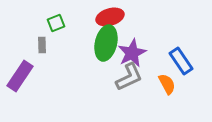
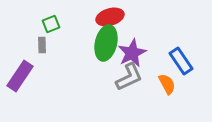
green square: moved 5 px left, 1 px down
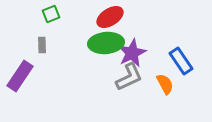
red ellipse: rotated 16 degrees counterclockwise
green square: moved 10 px up
green ellipse: rotated 72 degrees clockwise
orange semicircle: moved 2 px left
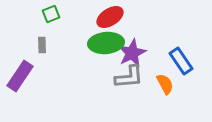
gray L-shape: rotated 20 degrees clockwise
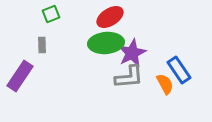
blue rectangle: moved 2 px left, 9 px down
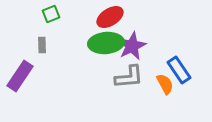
purple star: moved 7 px up
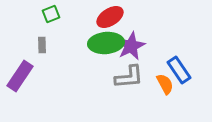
purple star: moved 1 px left
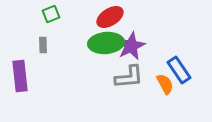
gray rectangle: moved 1 px right
purple rectangle: rotated 40 degrees counterclockwise
